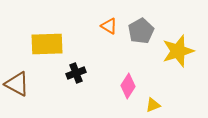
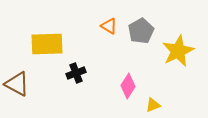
yellow star: rotated 8 degrees counterclockwise
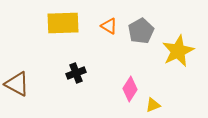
yellow rectangle: moved 16 px right, 21 px up
pink diamond: moved 2 px right, 3 px down
